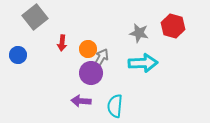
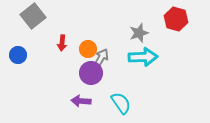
gray square: moved 2 px left, 1 px up
red hexagon: moved 3 px right, 7 px up
gray star: rotated 30 degrees counterclockwise
cyan arrow: moved 6 px up
cyan semicircle: moved 6 px right, 3 px up; rotated 140 degrees clockwise
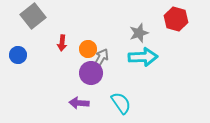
purple arrow: moved 2 px left, 2 px down
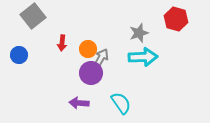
blue circle: moved 1 px right
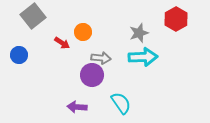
red hexagon: rotated 15 degrees clockwise
red arrow: rotated 63 degrees counterclockwise
orange circle: moved 5 px left, 17 px up
gray arrow: rotated 66 degrees clockwise
purple circle: moved 1 px right, 2 px down
purple arrow: moved 2 px left, 4 px down
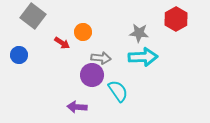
gray square: rotated 15 degrees counterclockwise
gray star: rotated 24 degrees clockwise
cyan semicircle: moved 3 px left, 12 px up
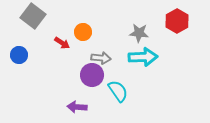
red hexagon: moved 1 px right, 2 px down
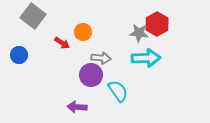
red hexagon: moved 20 px left, 3 px down
cyan arrow: moved 3 px right, 1 px down
purple circle: moved 1 px left
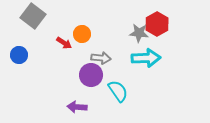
orange circle: moved 1 px left, 2 px down
red arrow: moved 2 px right
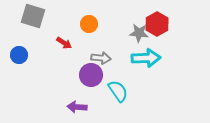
gray square: rotated 20 degrees counterclockwise
orange circle: moved 7 px right, 10 px up
